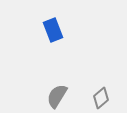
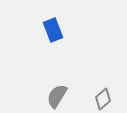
gray diamond: moved 2 px right, 1 px down
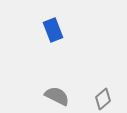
gray semicircle: rotated 85 degrees clockwise
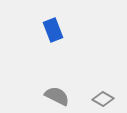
gray diamond: rotated 70 degrees clockwise
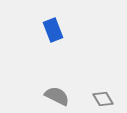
gray diamond: rotated 30 degrees clockwise
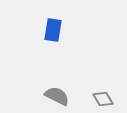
blue rectangle: rotated 30 degrees clockwise
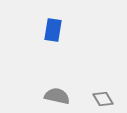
gray semicircle: rotated 15 degrees counterclockwise
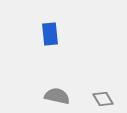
blue rectangle: moved 3 px left, 4 px down; rotated 15 degrees counterclockwise
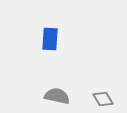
blue rectangle: moved 5 px down; rotated 10 degrees clockwise
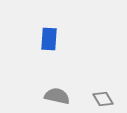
blue rectangle: moved 1 px left
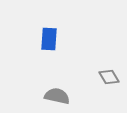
gray diamond: moved 6 px right, 22 px up
